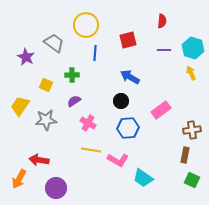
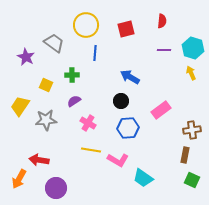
red square: moved 2 px left, 11 px up
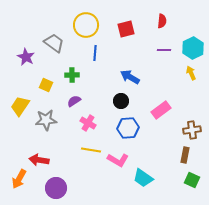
cyan hexagon: rotated 15 degrees clockwise
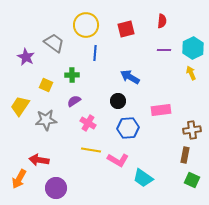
black circle: moved 3 px left
pink rectangle: rotated 30 degrees clockwise
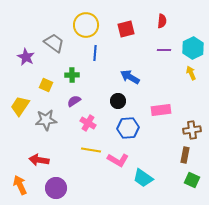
orange arrow: moved 1 px right, 6 px down; rotated 126 degrees clockwise
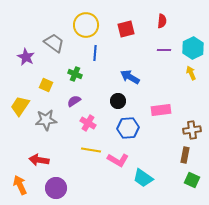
green cross: moved 3 px right, 1 px up; rotated 24 degrees clockwise
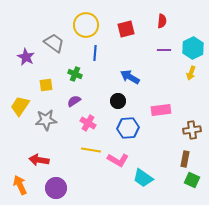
yellow arrow: rotated 136 degrees counterclockwise
yellow square: rotated 32 degrees counterclockwise
brown rectangle: moved 4 px down
